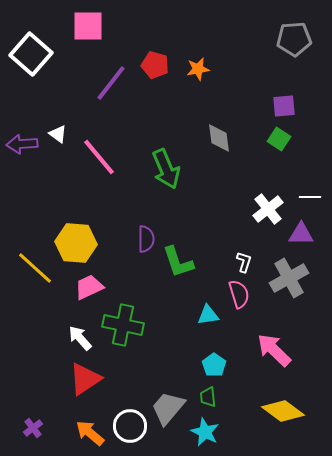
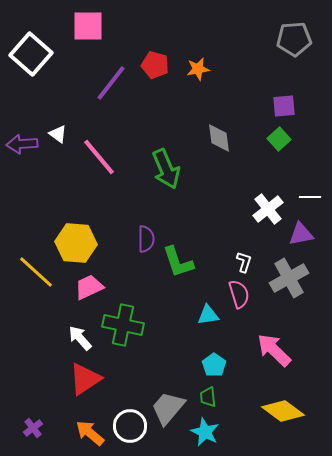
green square: rotated 15 degrees clockwise
purple triangle: rotated 12 degrees counterclockwise
yellow line: moved 1 px right, 4 px down
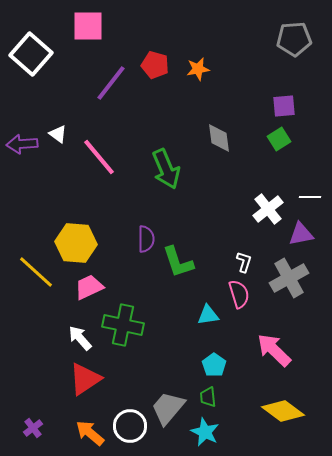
green square: rotated 10 degrees clockwise
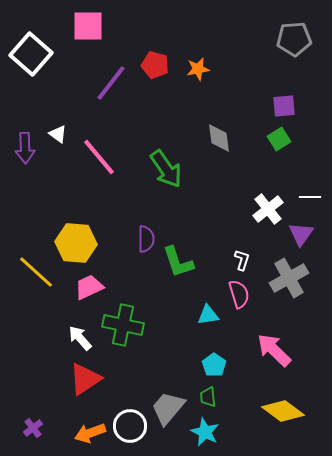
purple arrow: moved 3 px right, 4 px down; rotated 88 degrees counterclockwise
green arrow: rotated 12 degrees counterclockwise
purple triangle: rotated 44 degrees counterclockwise
white L-shape: moved 2 px left, 2 px up
orange arrow: rotated 60 degrees counterclockwise
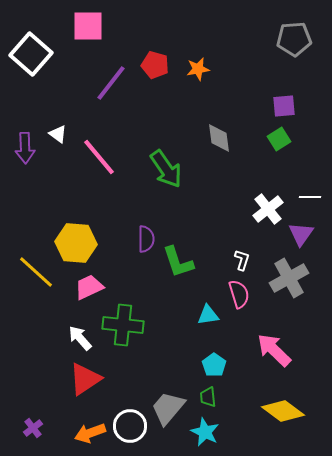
green cross: rotated 6 degrees counterclockwise
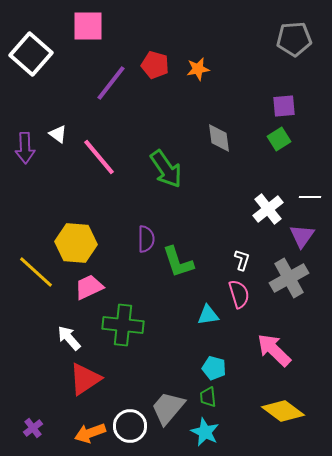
purple triangle: moved 1 px right, 2 px down
white arrow: moved 11 px left
cyan pentagon: moved 3 px down; rotated 20 degrees counterclockwise
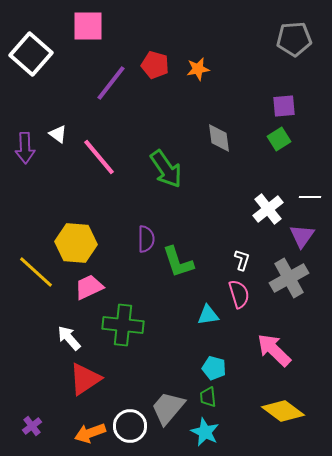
purple cross: moved 1 px left, 2 px up
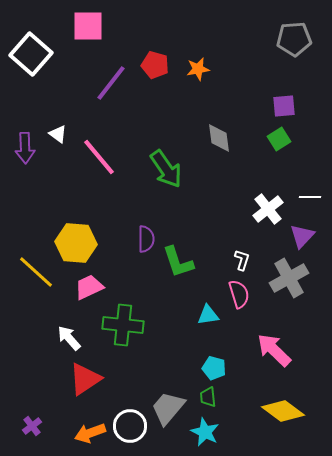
purple triangle: rotated 8 degrees clockwise
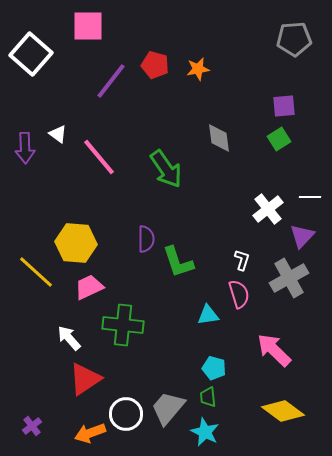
purple line: moved 2 px up
white circle: moved 4 px left, 12 px up
